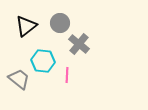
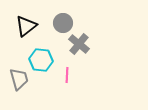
gray circle: moved 3 px right
cyan hexagon: moved 2 px left, 1 px up
gray trapezoid: rotated 35 degrees clockwise
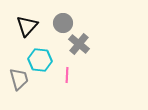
black triangle: moved 1 px right; rotated 10 degrees counterclockwise
cyan hexagon: moved 1 px left
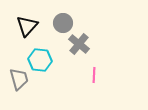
pink line: moved 27 px right
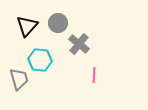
gray circle: moved 5 px left
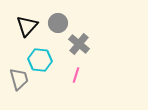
pink line: moved 18 px left; rotated 14 degrees clockwise
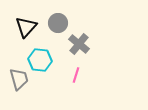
black triangle: moved 1 px left, 1 px down
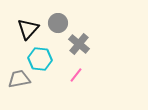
black triangle: moved 2 px right, 2 px down
cyan hexagon: moved 1 px up
pink line: rotated 21 degrees clockwise
gray trapezoid: rotated 85 degrees counterclockwise
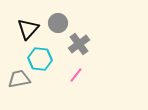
gray cross: rotated 15 degrees clockwise
